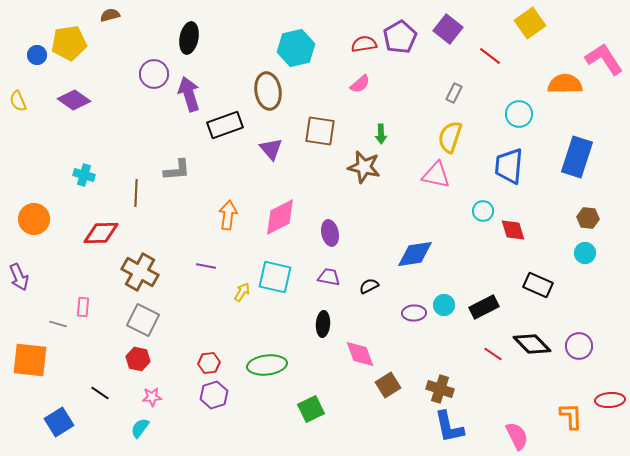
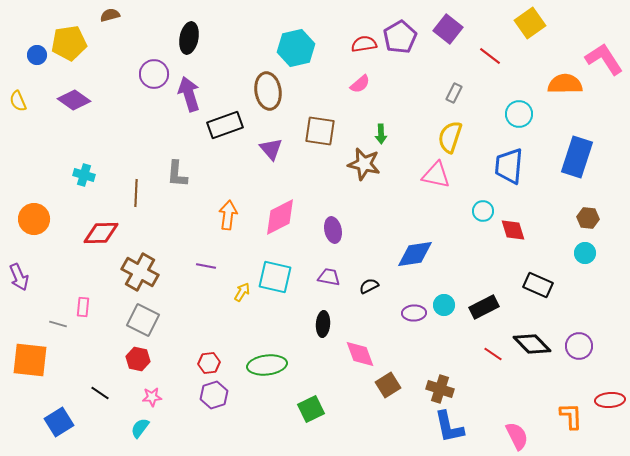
brown star at (364, 167): moved 3 px up
gray L-shape at (177, 170): moved 4 px down; rotated 100 degrees clockwise
purple ellipse at (330, 233): moved 3 px right, 3 px up
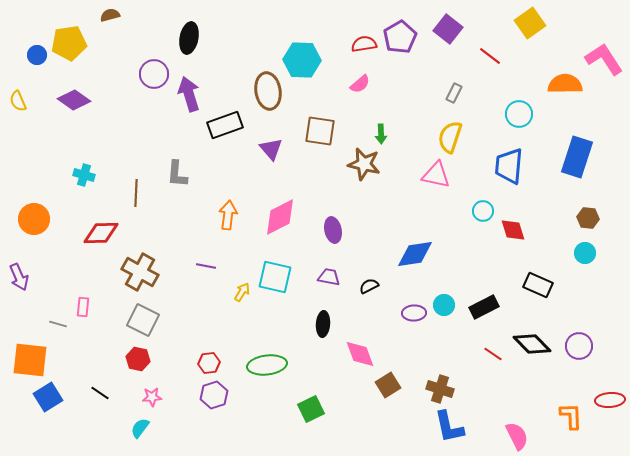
cyan hexagon at (296, 48): moved 6 px right, 12 px down; rotated 15 degrees clockwise
blue square at (59, 422): moved 11 px left, 25 px up
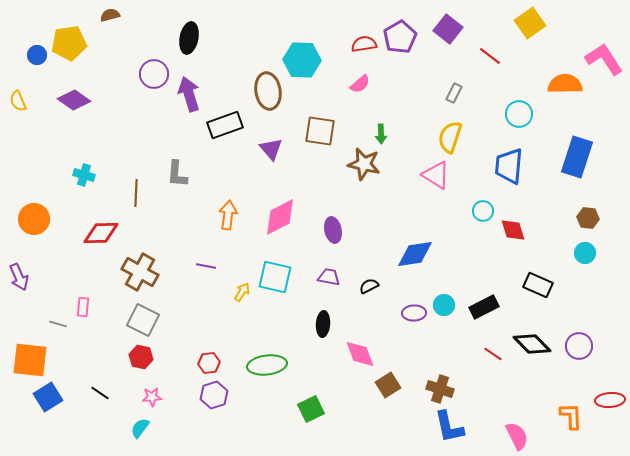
pink triangle at (436, 175): rotated 20 degrees clockwise
red hexagon at (138, 359): moved 3 px right, 2 px up
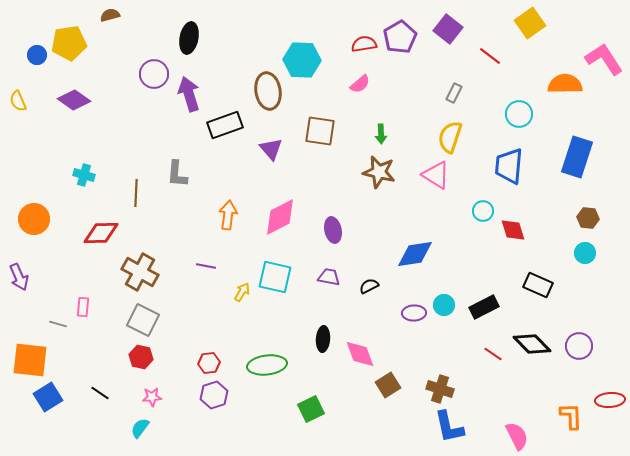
brown star at (364, 164): moved 15 px right, 8 px down
black ellipse at (323, 324): moved 15 px down
